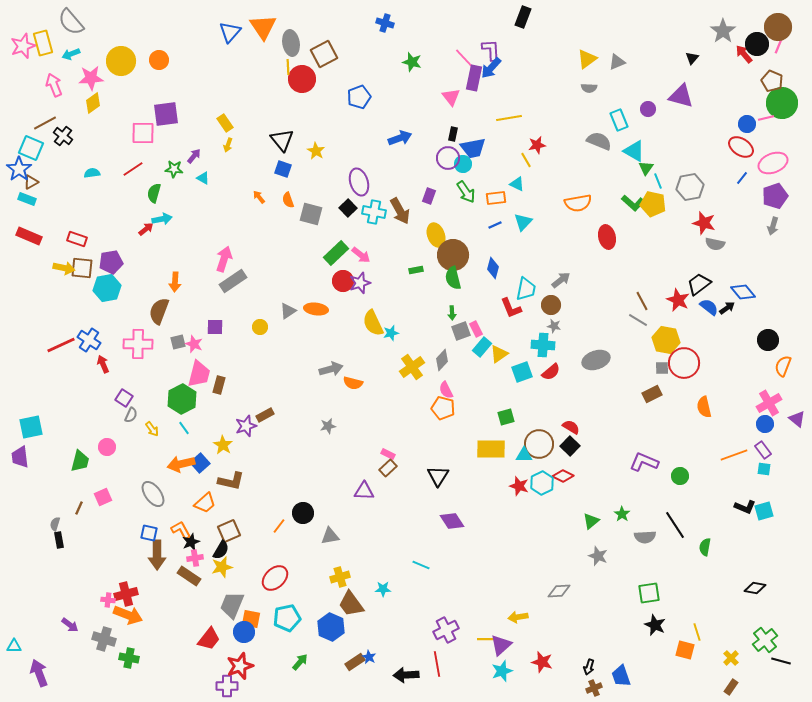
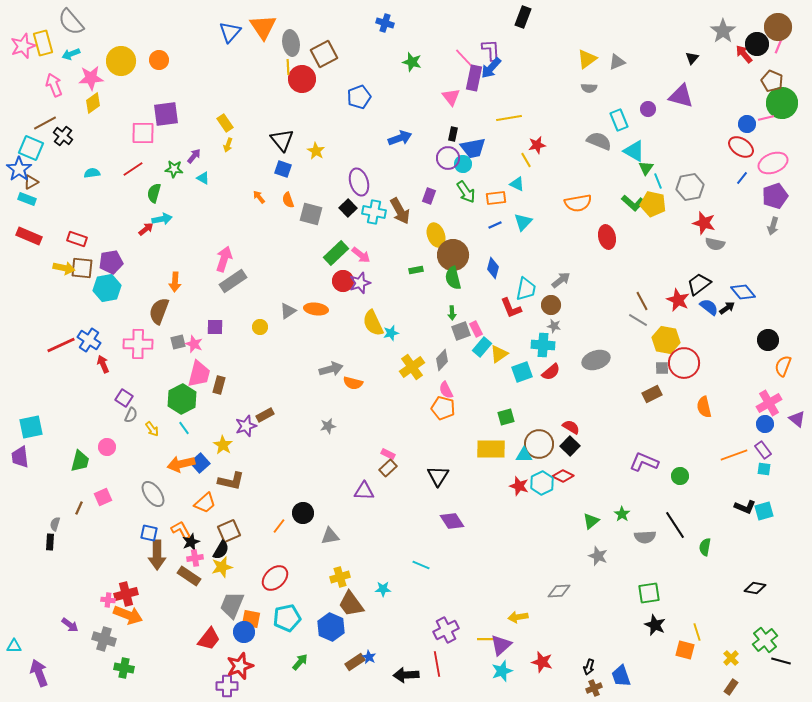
black rectangle at (59, 540): moved 9 px left, 2 px down; rotated 14 degrees clockwise
green cross at (129, 658): moved 5 px left, 10 px down
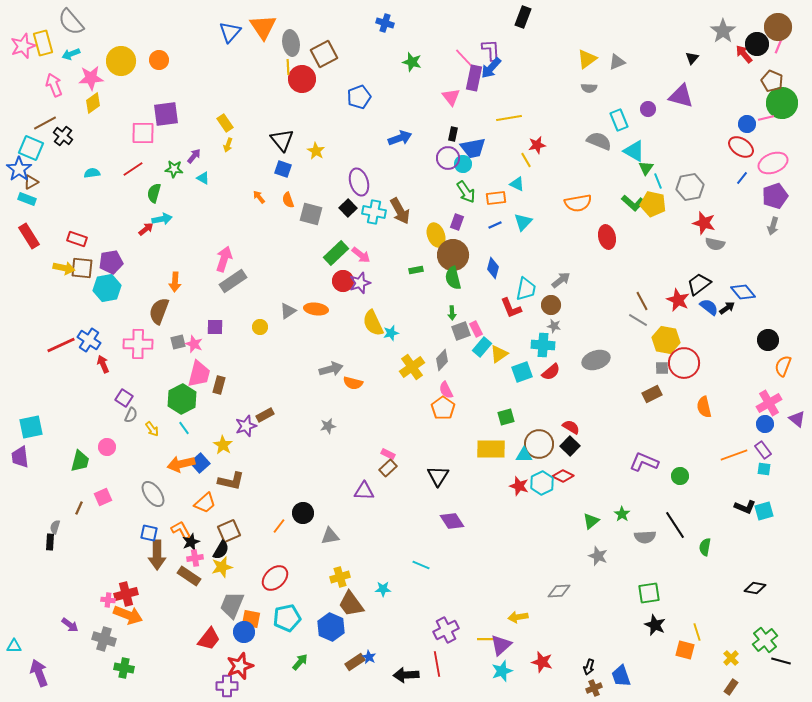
purple rectangle at (429, 196): moved 28 px right, 26 px down
red rectangle at (29, 236): rotated 35 degrees clockwise
orange pentagon at (443, 408): rotated 20 degrees clockwise
gray semicircle at (55, 524): moved 3 px down
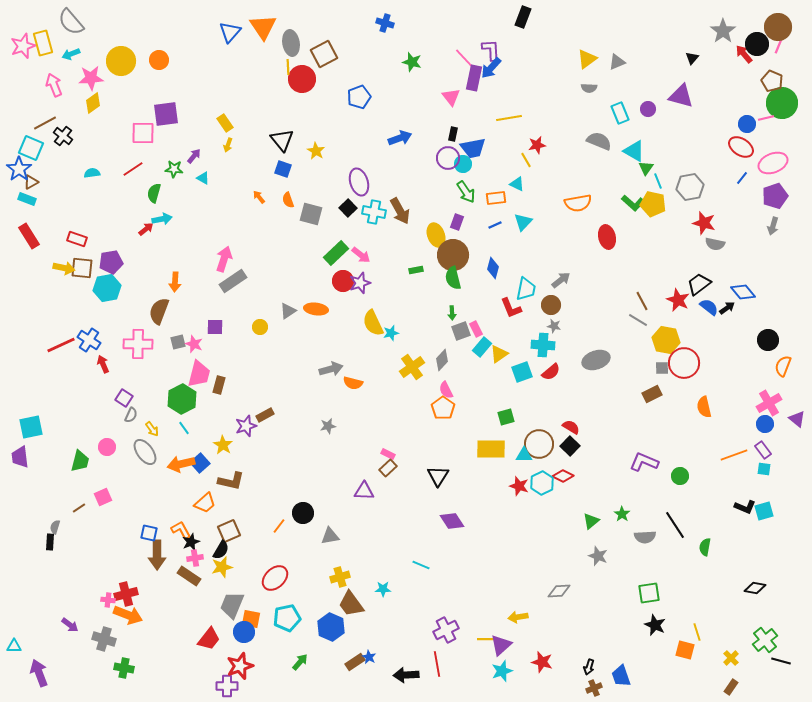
cyan rectangle at (619, 120): moved 1 px right, 7 px up
gray ellipse at (153, 494): moved 8 px left, 42 px up
brown line at (79, 508): rotated 32 degrees clockwise
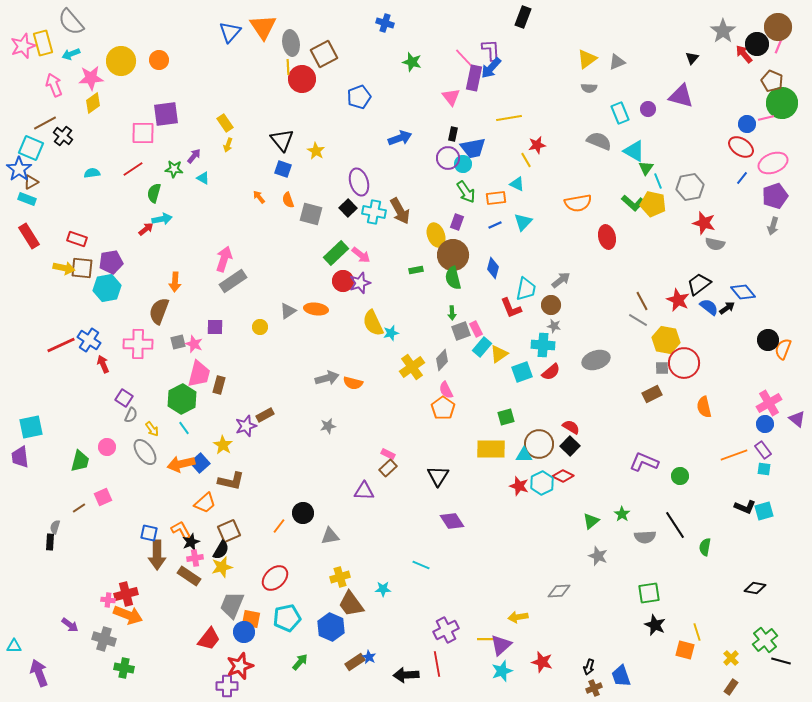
orange semicircle at (783, 366): moved 17 px up
gray arrow at (331, 369): moved 4 px left, 9 px down
